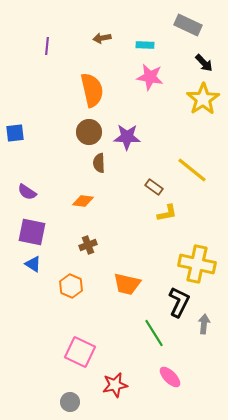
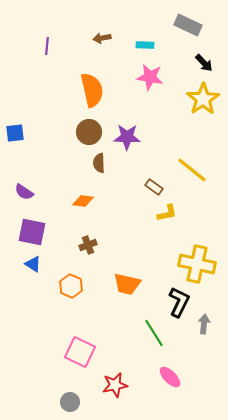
purple semicircle: moved 3 px left
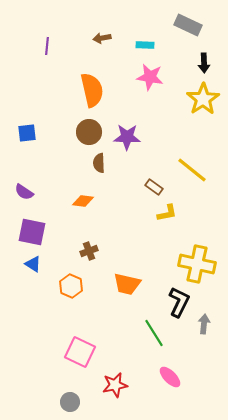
black arrow: rotated 42 degrees clockwise
blue square: moved 12 px right
brown cross: moved 1 px right, 6 px down
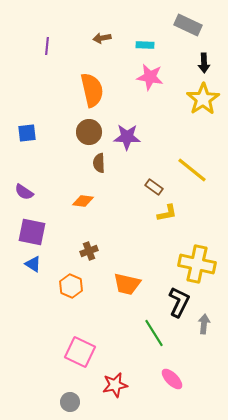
pink ellipse: moved 2 px right, 2 px down
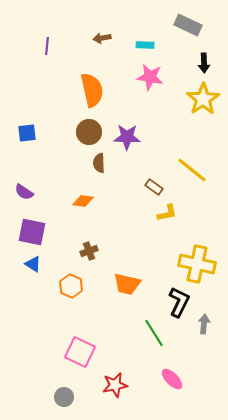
gray circle: moved 6 px left, 5 px up
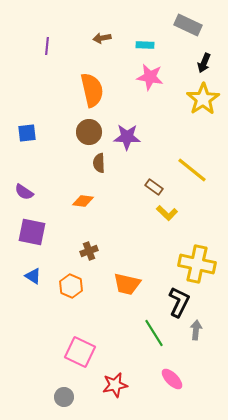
black arrow: rotated 24 degrees clockwise
yellow L-shape: rotated 55 degrees clockwise
blue triangle: moved 12 px down
gray arrow: moved 8 px left, 6 px down
